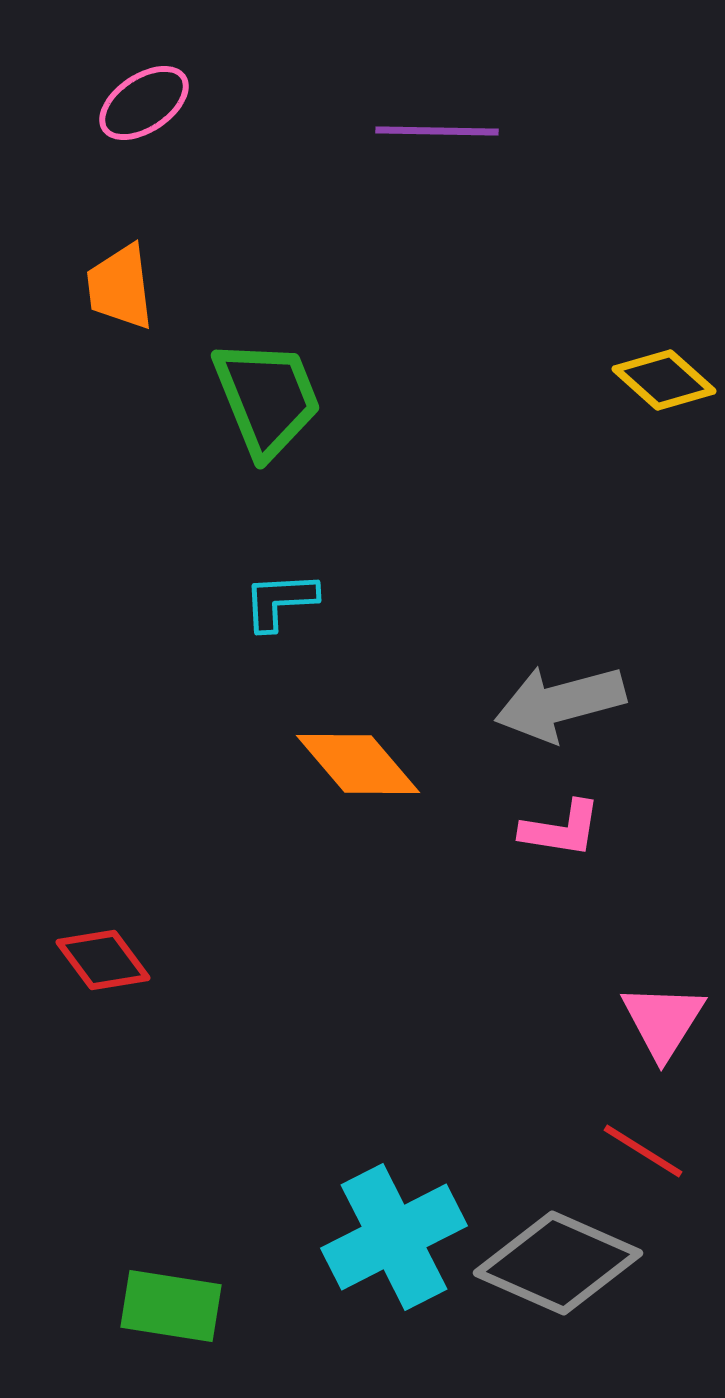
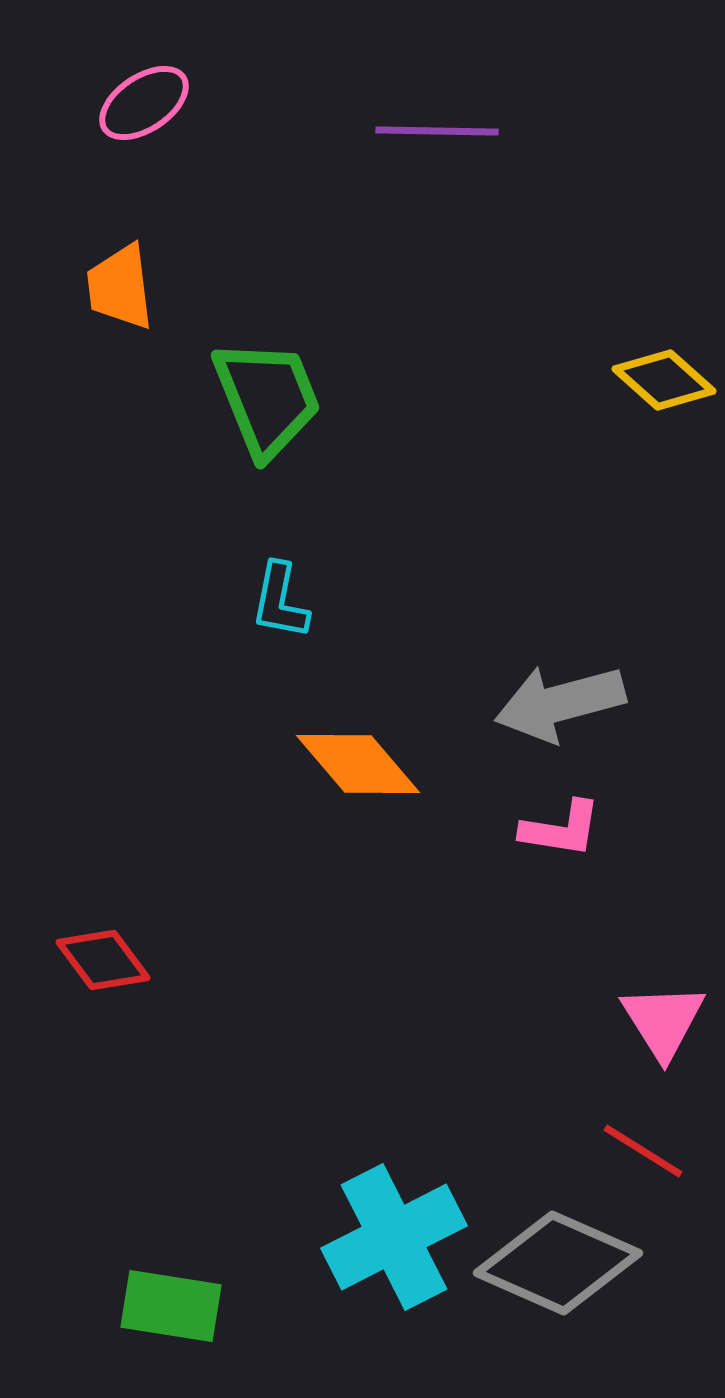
cyan L-shape: rotated 76 degrees counterclockwise
pink triangle: rotated 4 degrees counterclockwise
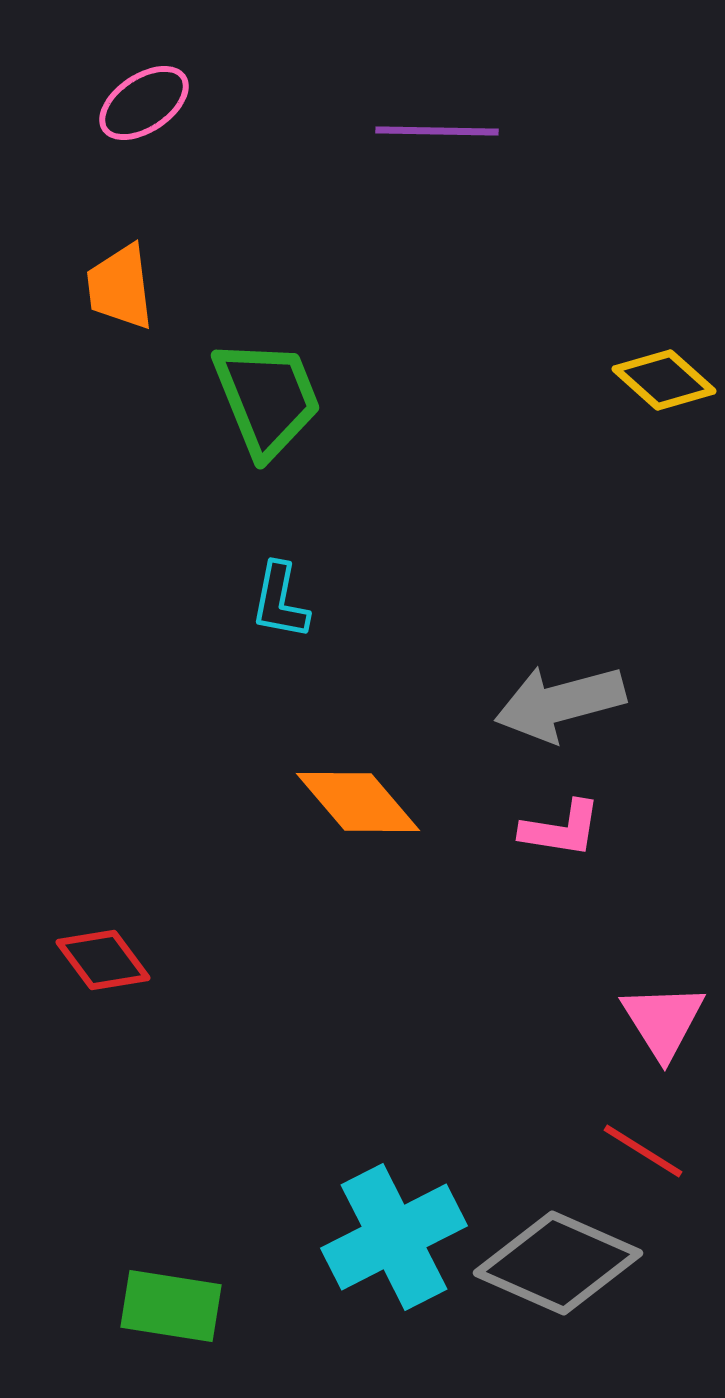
orange diamond: moved 38 px down
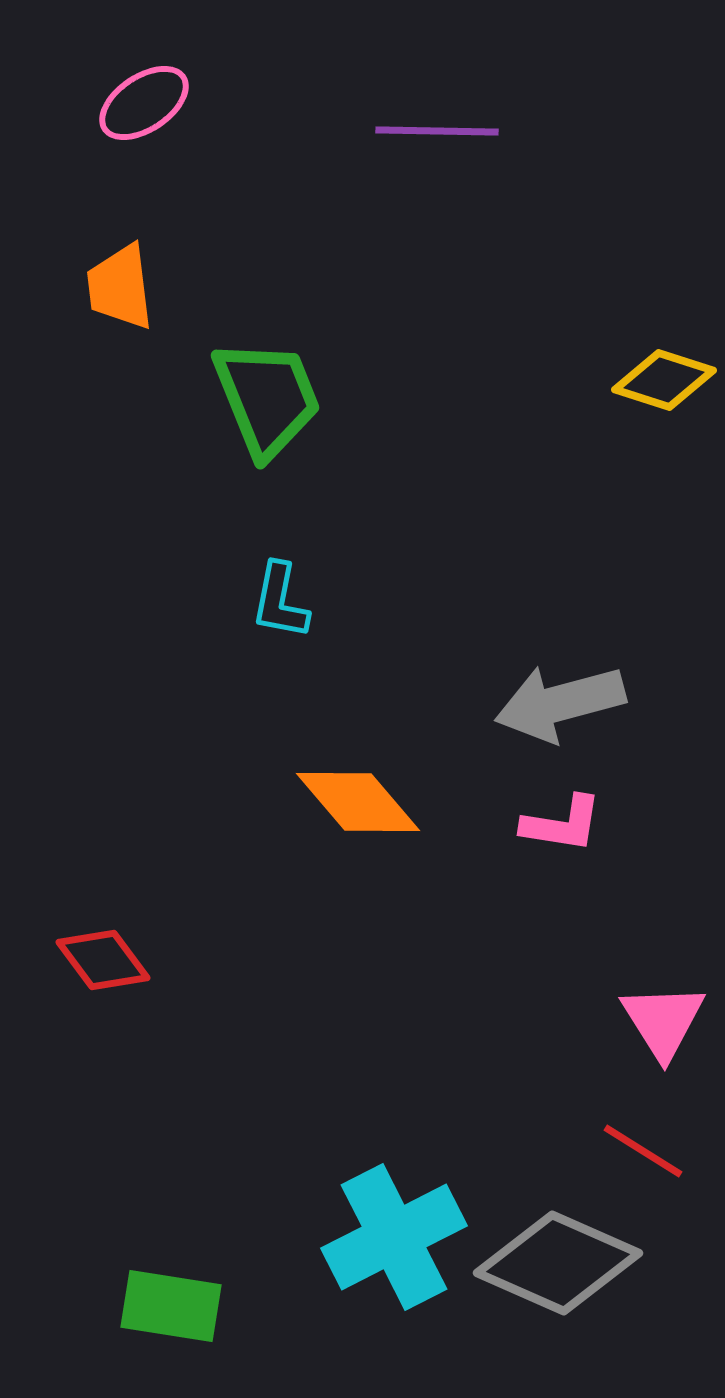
yellow diamond: rotated 24 degrees counterclockwise
pink L-shape: moved 1 px right, 5 px up
